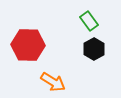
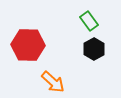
orange arrow: rotated 10 degrees clockwise
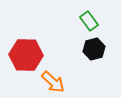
red hexagon: moved 2 px left, 10 px down
black hexagon: rotated 15 degrees clockwise
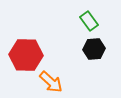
black hexagon: rotated 10 degrees clockwise
orange arrow: moved 2 px left
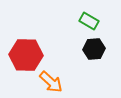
green rectangle: rotated 24 degrees counterclockwise
